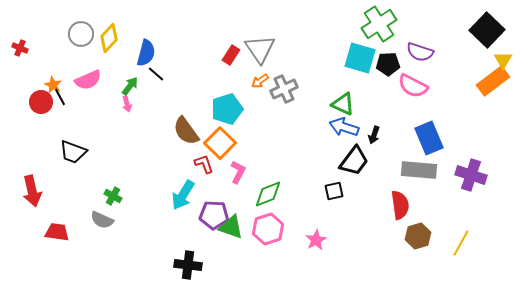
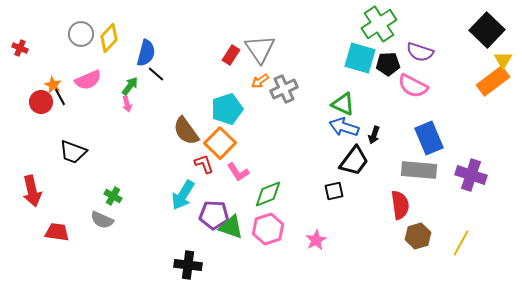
pink L-shape at (238, 172): rotated 120 degrees clockwise
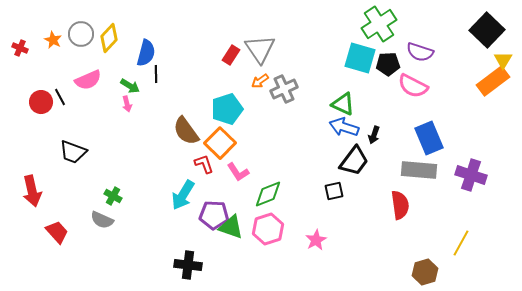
black line at (156, 74): rotated 48 degrees clockwise
orange star at (53, 85): moved 45 px up
green arrow at (130, 86): rotated 84 degrees clockwise
red trapezoid at (57, 232): rotated 40 degrees clockwise
brown hexagon at (418, 236): moved 7 px right, 36 px down
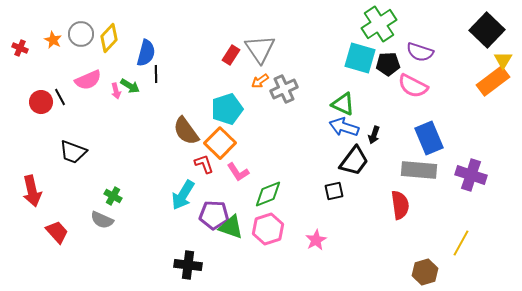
pink arrow at (127, 104): moved 11 px left, 13 px up
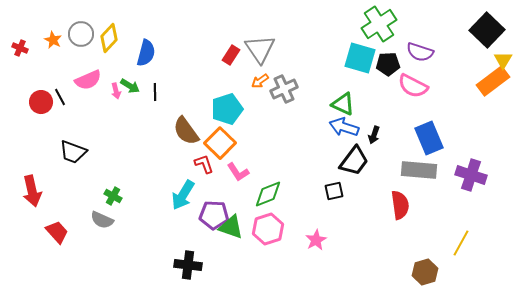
black line at (156, 74): moved 1 px left, 18 px down
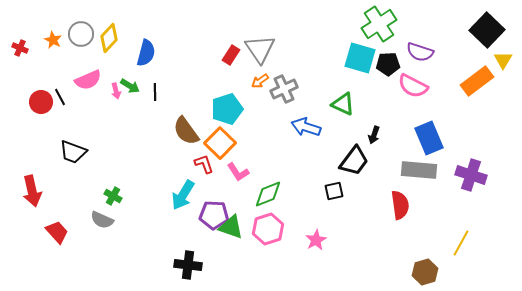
orange rectangle at (493, 81): moved 16 px left
blue arrow at (344, 127): moved 38 px left
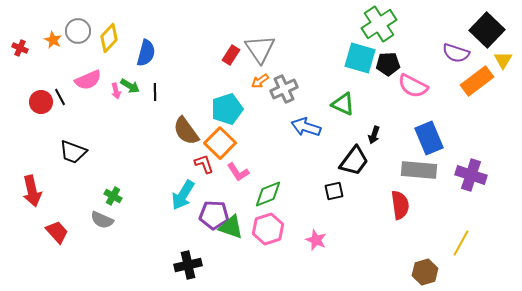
gray circle at (81, 34): moved 3 px left, 3 px up
purple semicircle at (420, 52): moved 36 px right, 1 px down
pink star at (316, 240): rotated 20 degrees counterclockwise
black cross at (188, 265): rotated 20 degrees counterclockwise
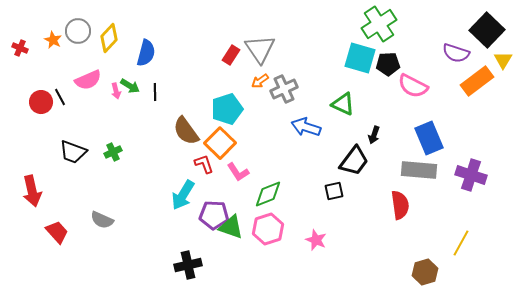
green cross at (113, 196): moved 44 px up; rotated 36 degrees clockwise
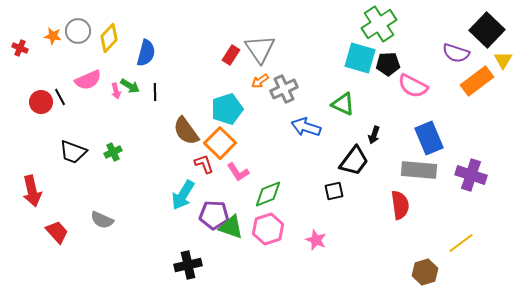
orange star at (53, 40): moved 4 px up; rotated 18 degrees counterclockwise
yellow line at (461, 243): rotated 24 degrees clockwise
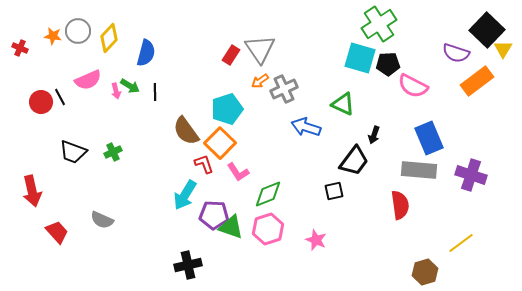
yellow triangle at (503, 60): moved 11 px up
cyan arrow at (183, 195): moved 2 px right
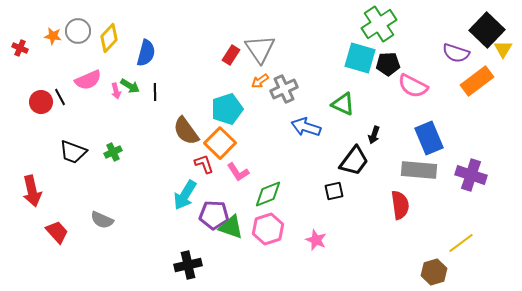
brown hexagon at (425, 272): moved 9 px right
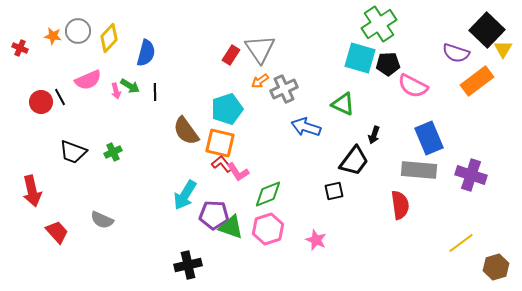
orange square at (220, 143): rotated 32 degrees counterclockwise
red L-shape at (204, 164): moved 18 px right; rotated 20 degrees counterclockwise
brown hexagon at (434, 272): moved 62 px right, 5 px up
